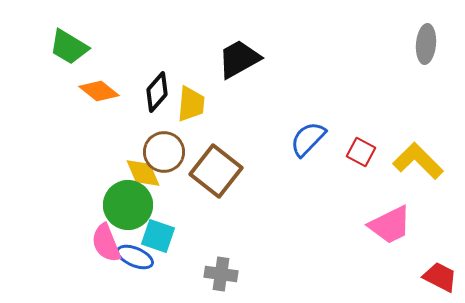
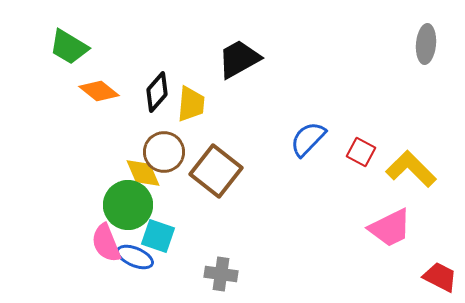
yellow L-shape: moved 7 px left, 8 px down
pink trapezoid: moved 3 px down
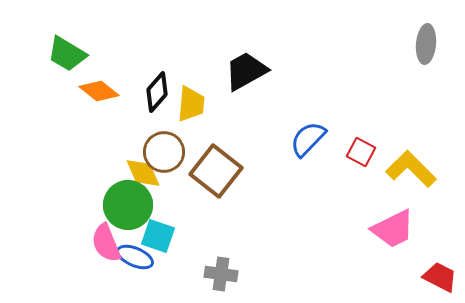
green trapezoid: moved 2 px left, 7 px down
black trapezoid: moved 7 px right, 12 px down
pink trapezoid: moved 3 px right, 1 px down
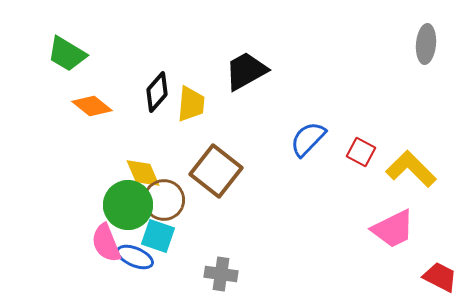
orange diamond: moved 7 px left, 15 px down
brown circle: moved 48 px down
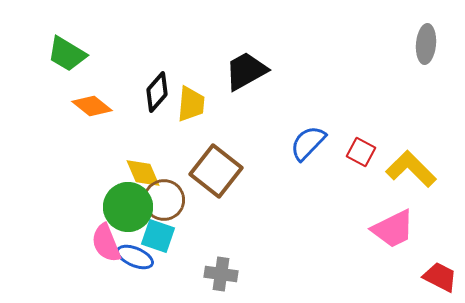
blue semicircle: moved 4 px down
green circle: moved 2 px down
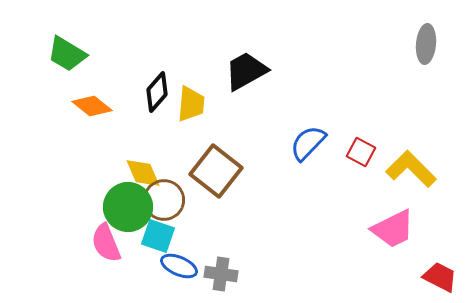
blue ellipse: moved 44 px right, 9 px down
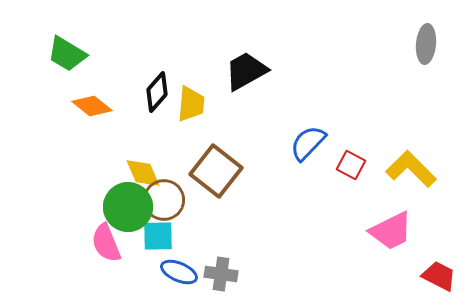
red square: moved 10 px left, 13 px down
pink trapezoid: moved 2 px left, 2 px down
cyan square: rotated 20 degrees counterclockwise
blue ellipse: moved 6 px down
red trapezoid: moved 1 px left, 1 px up
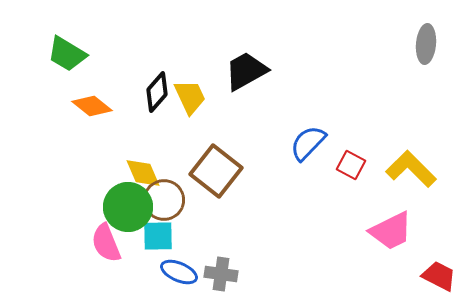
yellow trapezoid: moved 1 px left, 7 px up; rotated 30 degrees counterclockwise
